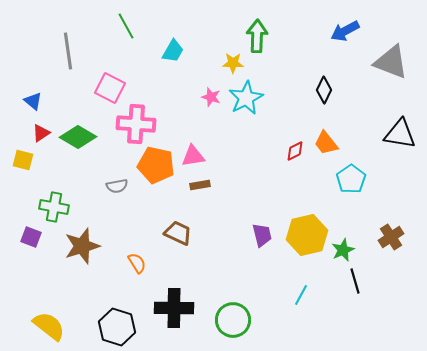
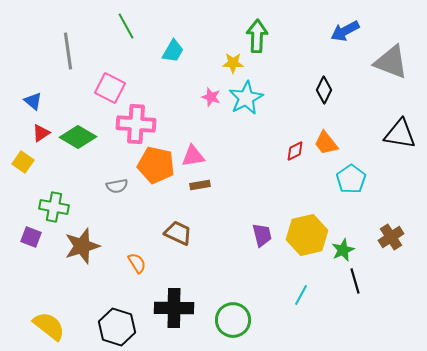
yellow square: moved 2 px down; rotated 20 degrees clockwise
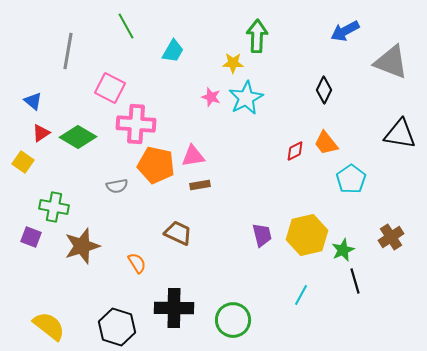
gray line: rotated 18 degrees clockwise
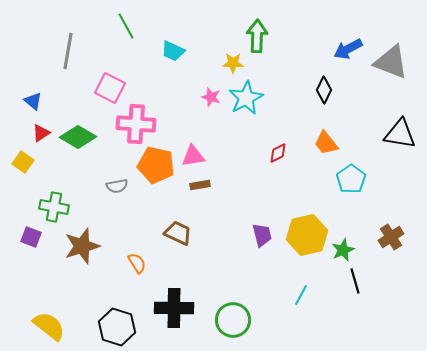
blue arrow: moved 3 px right, 18 px down
cyan trapezoid: rotated 85 degrees clockwise
red diamond: moved 17 px left, 2 px down
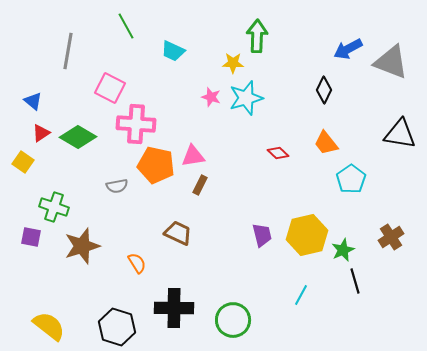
cyan star: rotated 12 degrees clockwise
red diamond: rotated 70 degrees clockwise
brown rectangle: rotated 54 degrees counterclockwise
green cross: rotated 8 degrees clockwise
purple square: rotated 10 degrees counterclockwise
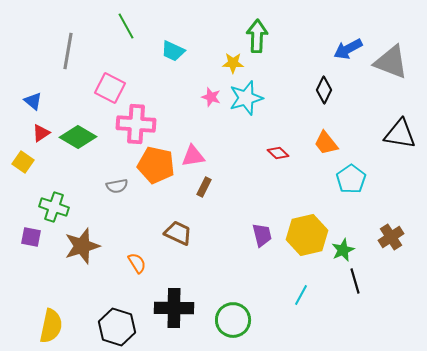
brown rectangle: moved 4 px right, 2 px down
yellow semicircle: moved 2 px right; rotated 64 degrees clockwise
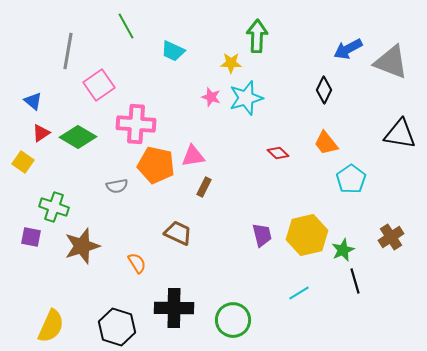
yellow star: moved 2 px left
pink square: moved 11 px left, 3 px up; rotated 28 degrees clockwise
cyan line: moved 2 px left, 2 px up; rotated 30 degrees clockwise
yellow semicircle: rotated 12 degrees clockwise
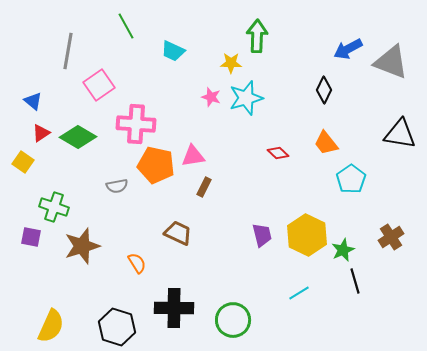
yellow hexagon: rotated 21 degrees counterclockwise
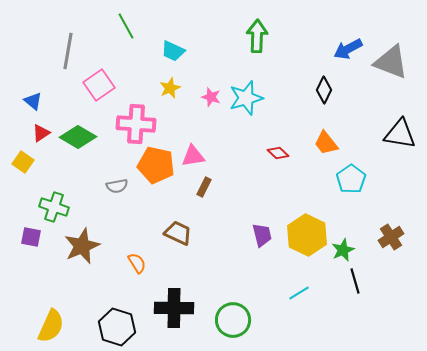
yellow star: moved 61 px left, 25 px down; rotated 25 degrees counterclockwise
brown star: rotated 6 degrees counterclockwise
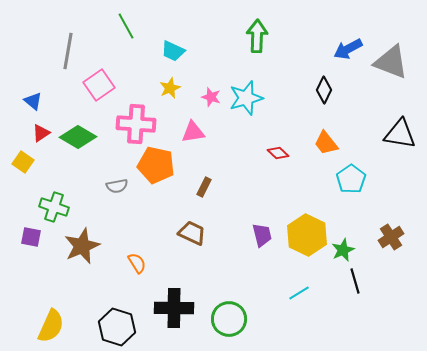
pink triangle: moved 24 px up
brown trapezoid: moved 14 px right
green circle: moved 4 px left, 1 px up
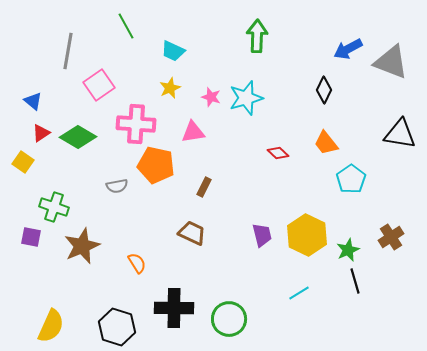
green star: moved 5 px right
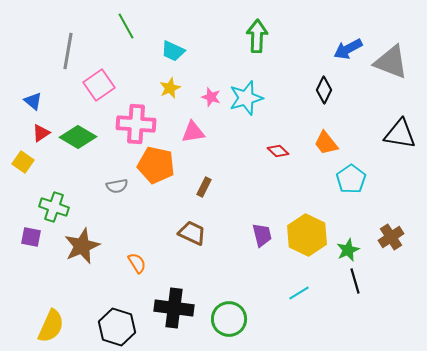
red diamond: moved 2 px up
black cross: rotated 6 degrees clockwise
